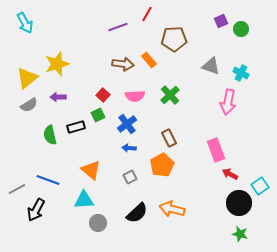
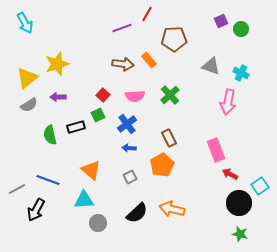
purple line: moved 4 px right, 1 px down
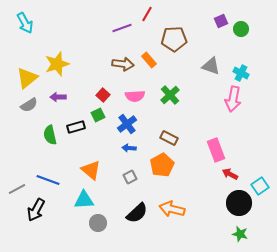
pink arrow: moved 5 px right, 3 px up
brown rectangle: rotated 36 degrees counterclockwise
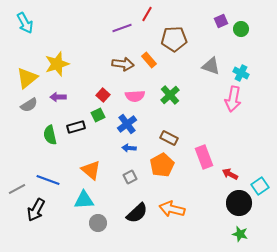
pink rectangle: moved 12 px left, 7 px down
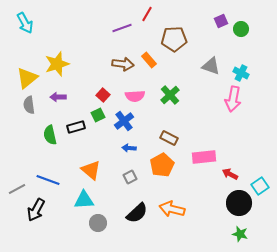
gray semicircle: rotated 114 degrees clockwise
blue cross: moved 3 px left, 3 px up
pink rectangle: rotated 75 degrees counterclockwise
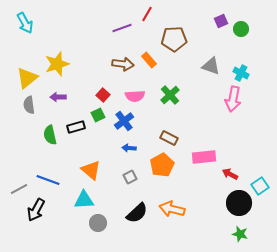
gray line: moved 2 px right
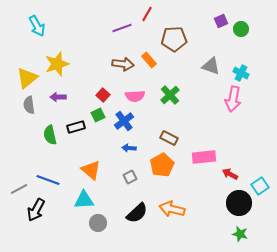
cyan arrow: moved 12 px right, 3 px down
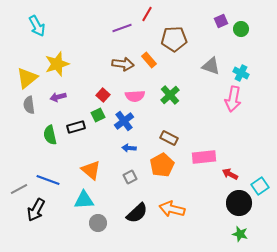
purple arrow: rotated 14 degrees counterclockwise
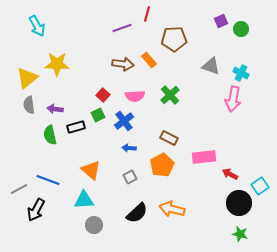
red line: rotated 14 degrees counterclockwise
yellow star: rotated 20 degrees clockwise
purple arrow: moved 3 px left, 12 px down; rotated 21 degrees clockwise
gray circle: moved 4 px left, 2 px down
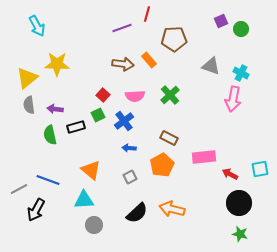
cyan square: moved 17 px up; rotated 24 degrees clockwise
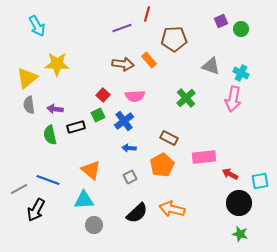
green cross: moved 16 px right, 3 px down
cyan square: moved 12 px down
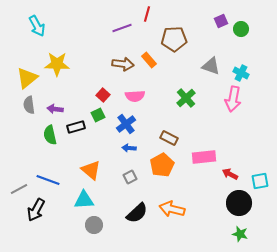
blue cross: moved 2 px right, 3 px down
